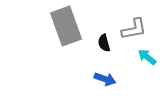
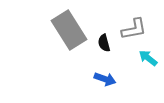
gray rectangle: moved 3 px right, 4 px down; rotated 12 degrees counterclockwise
cyan arrow: moved 1 px right, 1 px down
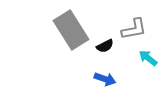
gray rectangle: moved 2 px right
black semicircle: moved 1 px right, 3 px down; rotated 102 degrees counterclockwise
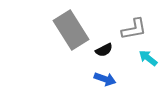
black semicircle: moved 1 px left, 4 px down
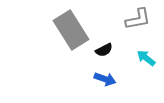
gray L-shape: moved 4 px right, 10 px up
cyan arrow: moved 2 px left
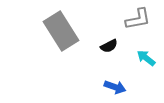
gray rectangle: moved 10 px left, 1 px down
black semicircle: moved 5 px right, 4 px up
blue arrow: moved 10 px right, 8 px down
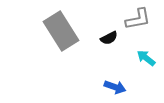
black semicircle: moved 8 px up
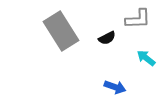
gray L-shape: rotated 8 degrees clockwise
black semicircle: moved 2 px left
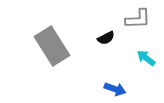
gray rectangle: moved 9 px left, 15 px down
black semicircle: moved 1 px left
blue arrow: moved 2 px down
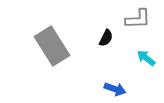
black semicircle: rotated 36 degrees counterclockwise
